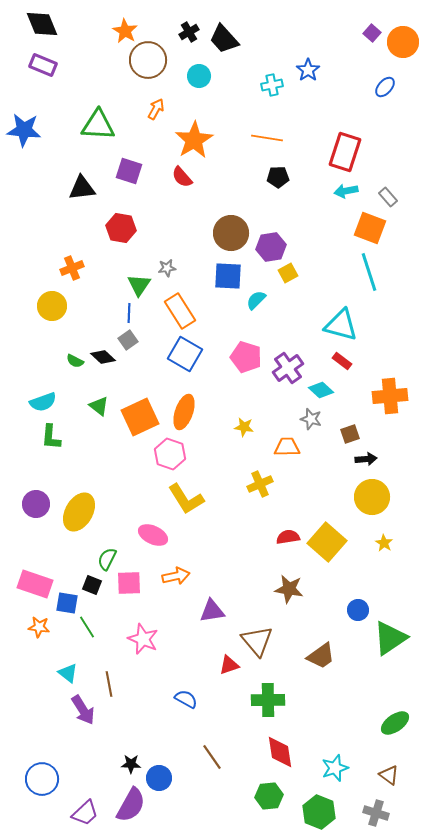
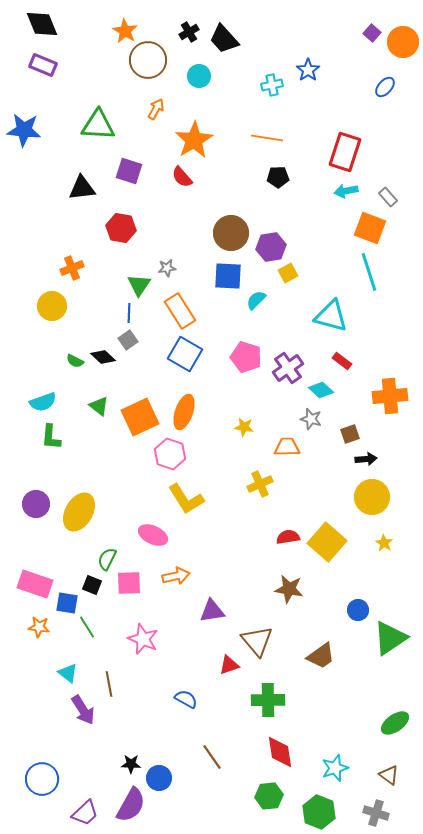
cyan triangle at (341, 325): moved 10 px left, 9 px up
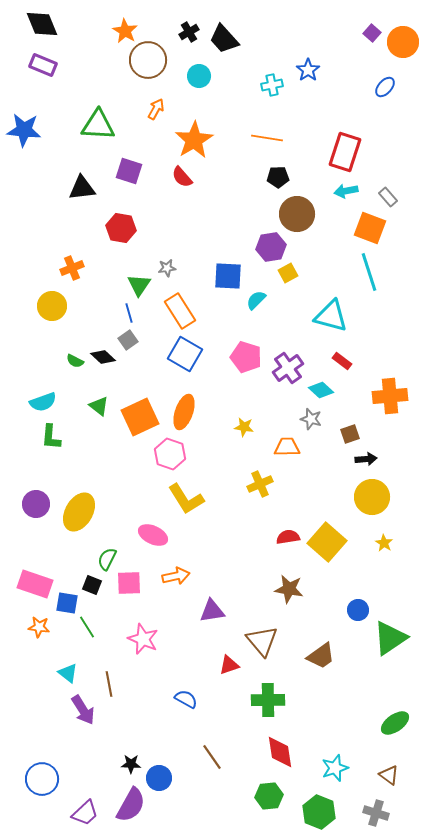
brown circle at (231, 233): moved 66 px right, 19 px up
blue line at (129, 313): rotated 18 degrees counterclockwise
brown triangle at (257, 641): moved 5 px right
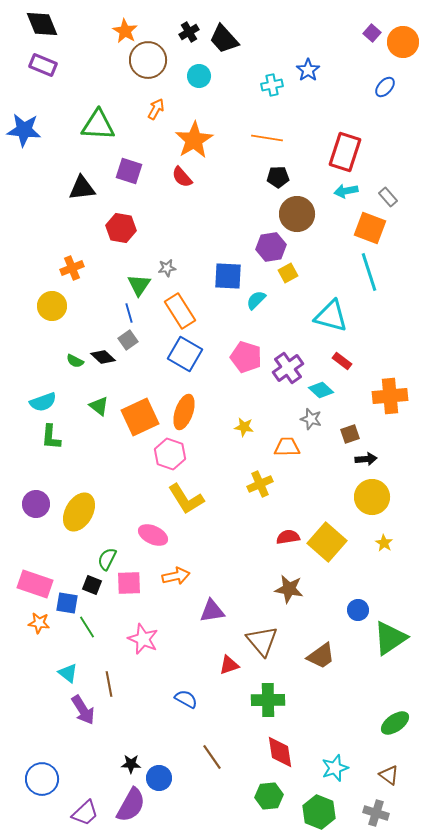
orange star at (39, 627): moved 4 px up
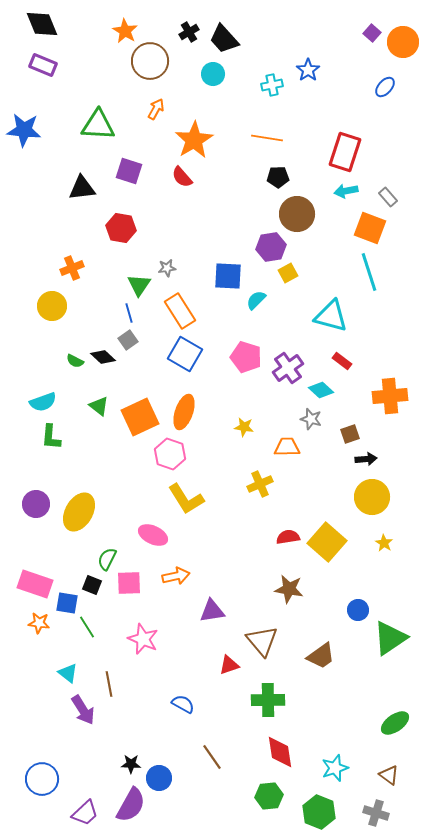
brown circle at (148, 60): moved 2 px right, 1 px down
cyan circle at (199, 76): moved 14 px right, 2 px up
blue semicircle at (186, 699): moved 3 px left, 5 px down
